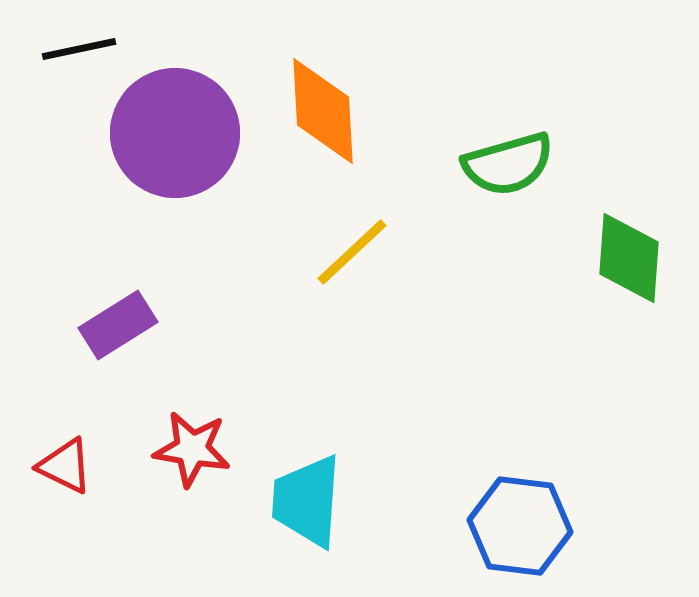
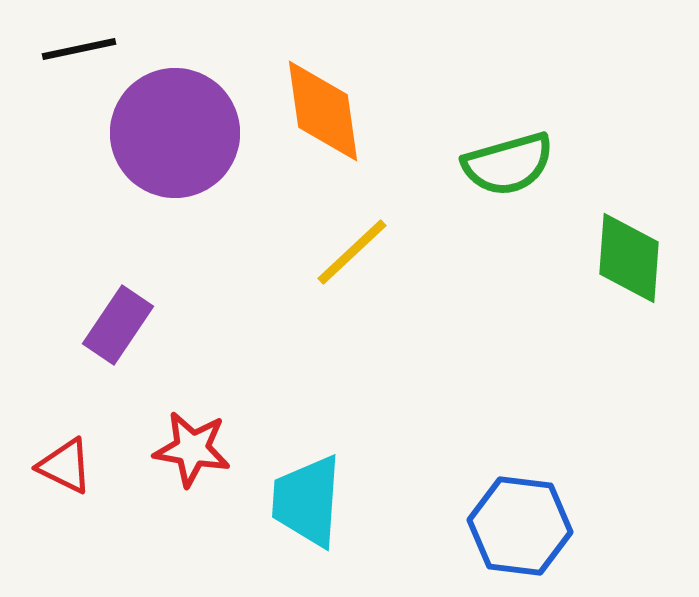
orange diamond: rotated 5 degrees counterclockwise
purple rectangle: rotated 24 degrees counterclockwise
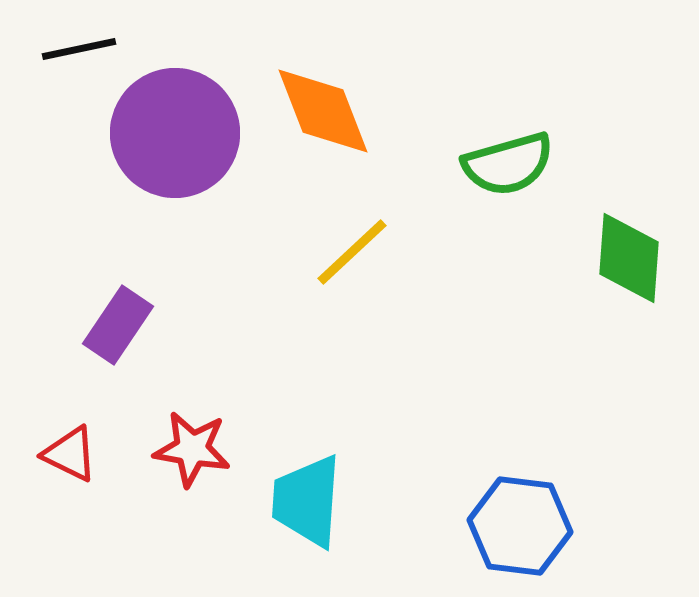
orange diamond: rotated 13 degrees counterclockwise
red triangle: moved 5 px right, 12 px up
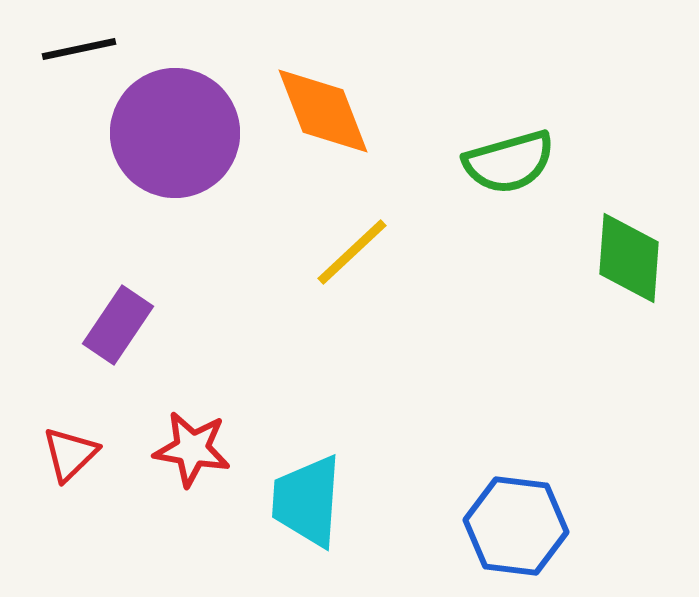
green semicircle: moved 1 px right, 2 px up
red triangle: rotated 50 degrees clockwise
blue hexagon: moved 4 px left
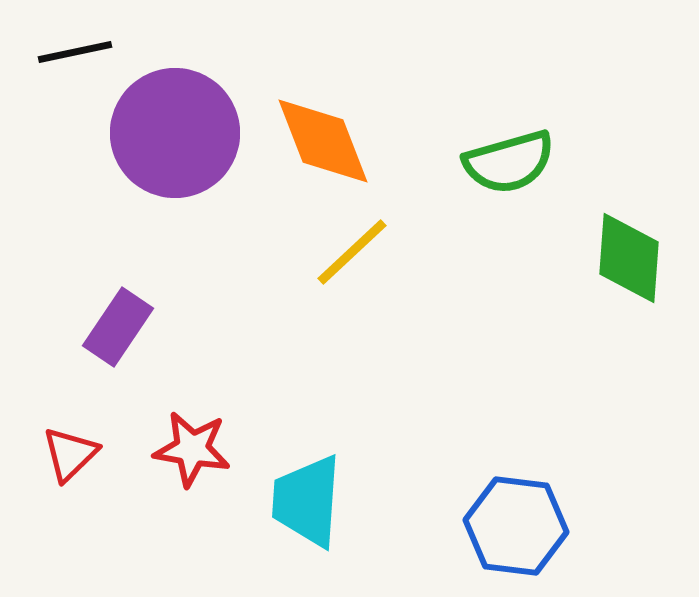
black line: moved 4 px left, 3 px down
orange diamond: moved 30 px down
purple rectangle: moved 2 px down
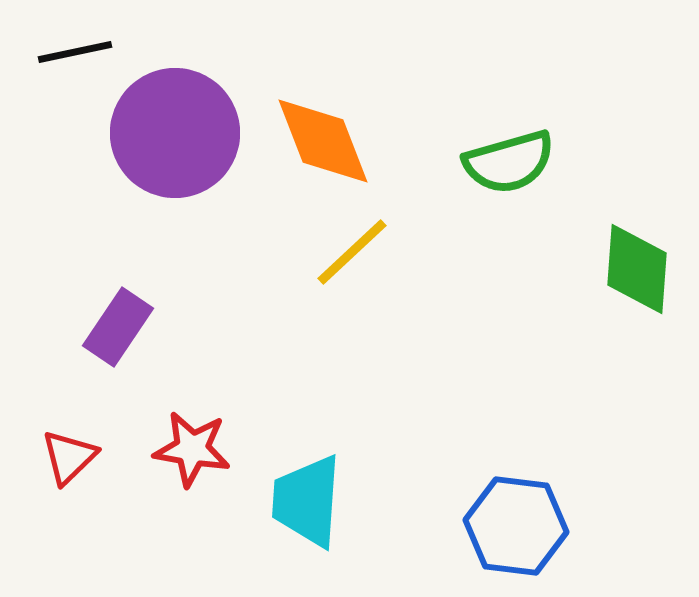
green diamond: moved 8 px right, 11 px down
red triangle: moved 1 px left, 3 px down
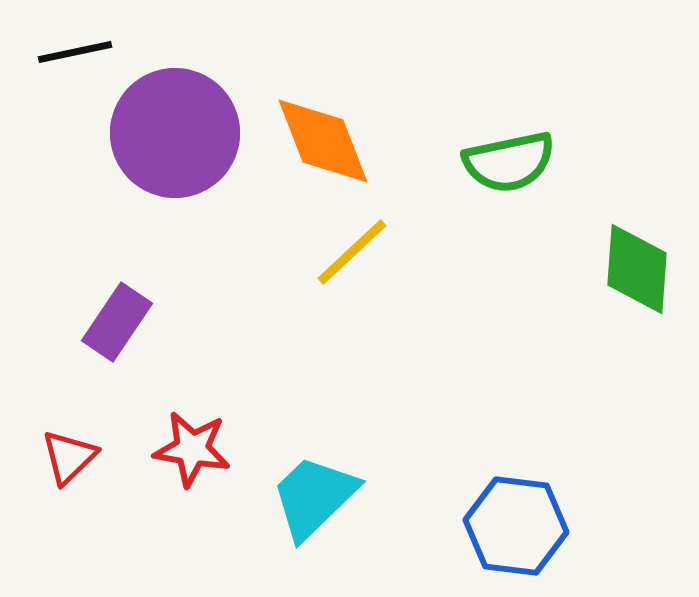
green semicircle: rotated 4 degrees clockwise
purple rectangle: moved 1 px left, 5 px up
cyan trapezoid: moved 7 px right, 4 px up; rotated 42 degrees clockwise
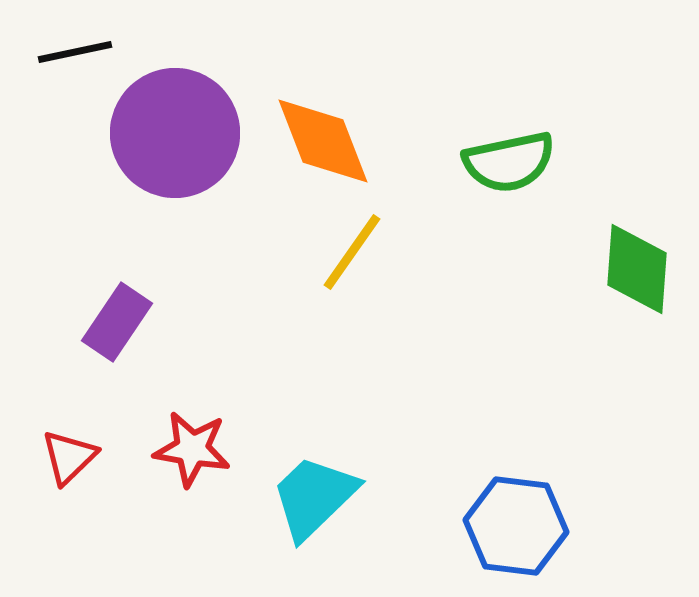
yellow line: rotated 12 degrees counterclockwise
